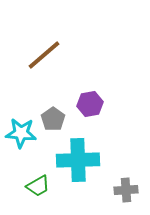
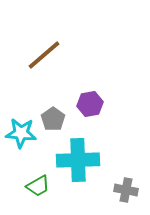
gray cross: rotated 15 degrees clockwise
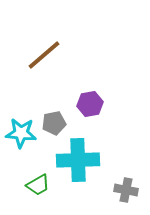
gray pentagon: moved 1 px right, 4 px down; rotated 25 degrees clockwise
green trapezoid: moved 1 px up
